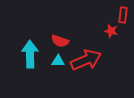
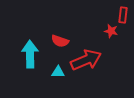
cyan triangle: moved 11 px down
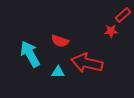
red rectangle: rotated 42 degrees clockwise
red star: rotated 16 degrees counterclockwise
cyan arrow: rotated 28 degrees counterclockwise
red arrow: moved 1 px right, 3 px down; rotated 144 degrees counterclockwise
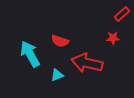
red rectangle: moved 1 px left, 1 px up
red star: moved 2 px right, 7 px down
cyan triangle: moved 1 px left, 3 px down; rotated 24 degrees counterclockwise
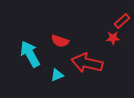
red rectangle: moved 7 px down
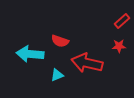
red star: moved 6 px right, 8 px down
cyan arrow: rotated 56 degrees counterclockwise
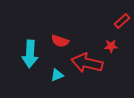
red star: moved 8 px left
cyan arrow: rotated 92 degrees counterclockwise
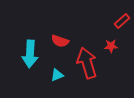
red arrow: rotated 60 degrees clockwise
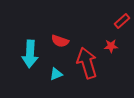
cyan triangle: moved 1 px left, 1 px up
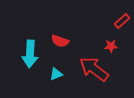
red arrow: moved 7 px right, 6 px down; rotated 36 degrees counterclockwise
